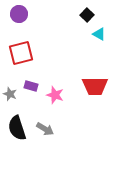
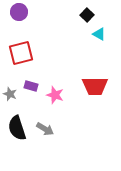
purple circle: moved 2 px up
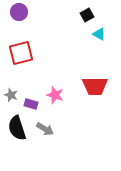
black square: rotated 16 degrees clockwise
purple rectangle: moved 18 px down
gray star: moved 1 px right, 1 px down
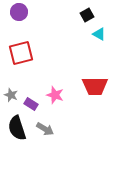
purple rectangle: rotated 16 degrees clockwise
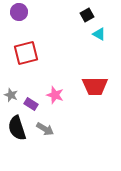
red square: moved 5 px right
